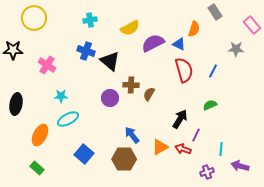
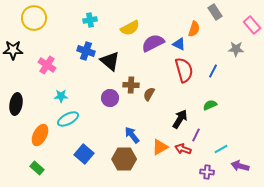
cyan line: rotated 56 degrees clockwise
purple cross: rotated 24 degrees clockwise
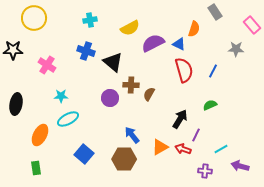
black triangle: moved 3 px right, 1 px down
green rectangle: moved 1 px left; rotated 40 degrees clockwise
purple cross: moved 2 px left, 1 px up
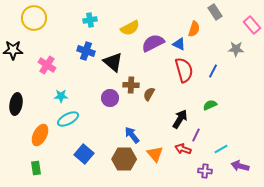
orange triangle: moved 5 px left, 7 px down; rotated 42 degrees counterclockwise
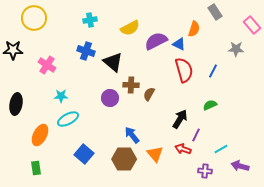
purple semicircle: moved 3 px right, 2 px up
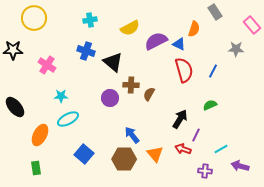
black ellipse: moved 1 px left, 3 px down; rotated 50 degrees counterclockwise
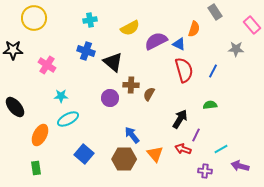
green semicircle: rotated 16 degrees clockwise
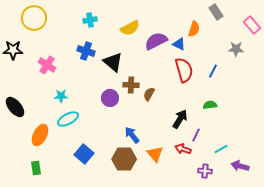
gray rectangle: moved 1 px right
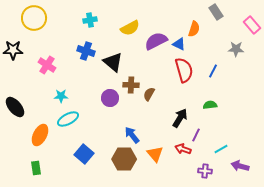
black arrow: moved 1 px up
